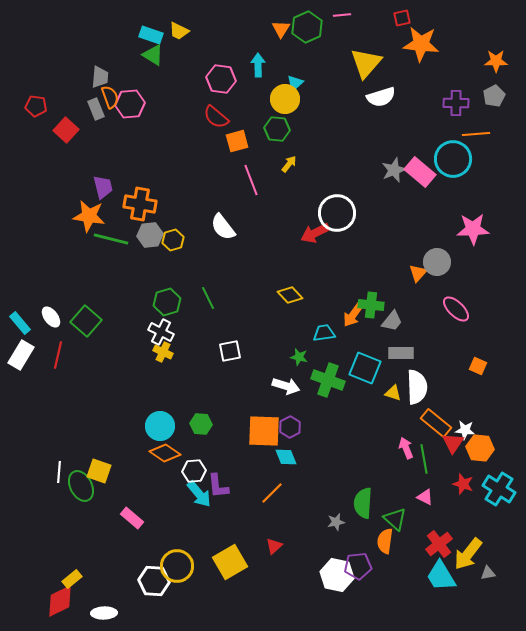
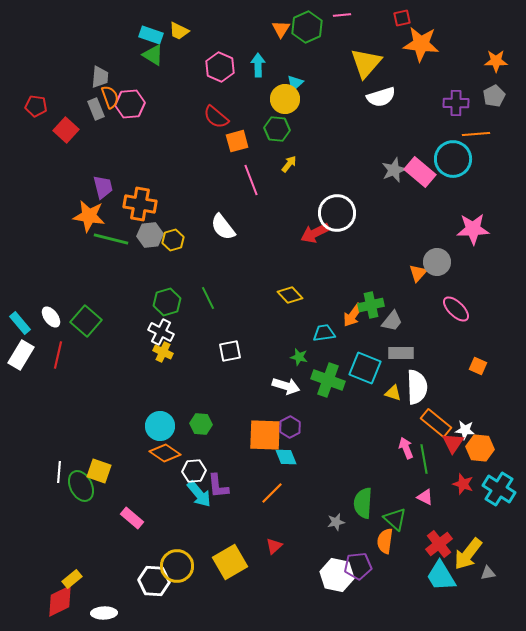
pink hexagon at (221, 79): moved 1 px left, 12 px up; rotated 16 degrees clockwise
green cross at (371, 305): rotated 20 degrees counterclockwise
orange square at (264, 431): moved 1 px right, 4 px down
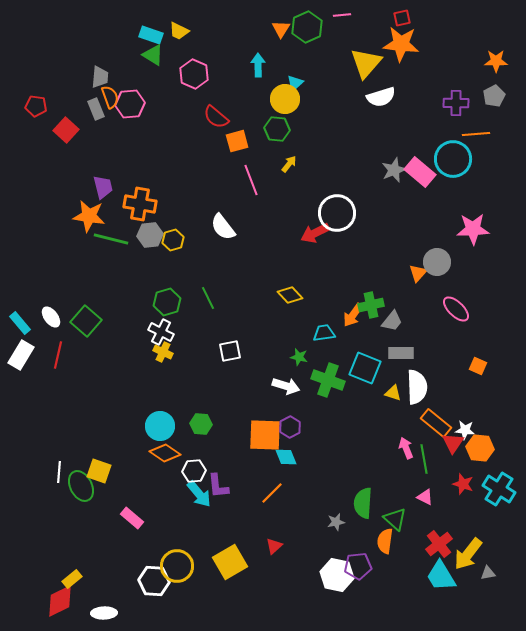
orange star at (421, 44): moved 20 px left
pink hexagon at (220, 67): moved 26 px left, 7 px down
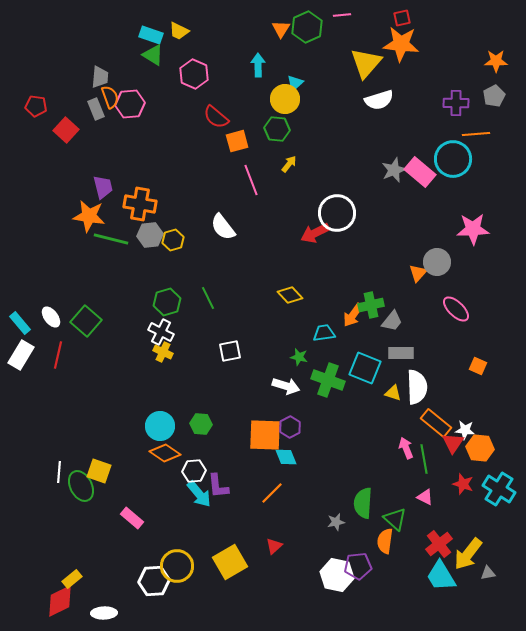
white semicircle at (381, 97): moved 2 px left, 3 px down
white hexagon at (154, 581): rotated 8 degrees counterclockwise
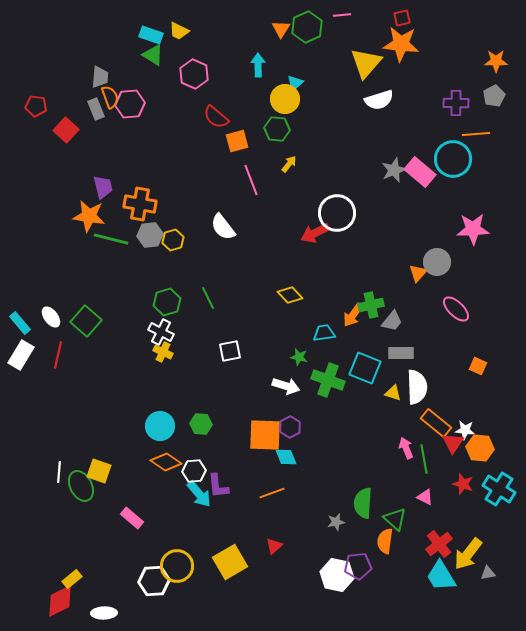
orange diamond at (165, 453): moved 1 px right, 9 px down
orange line at (272, 493): rotated 25 degrees clockwise
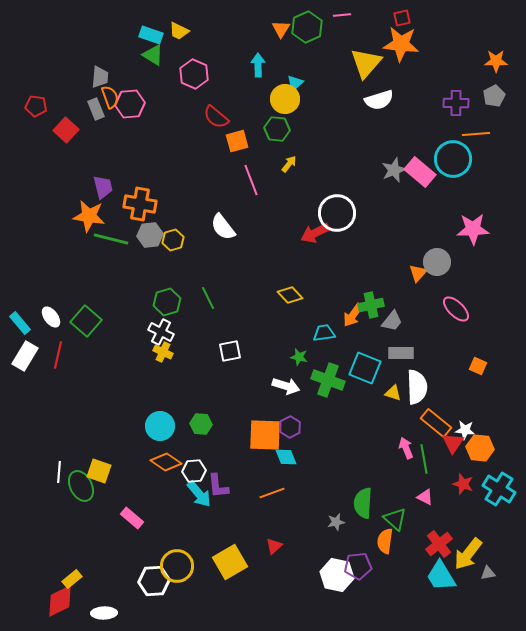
white rectangle at (21, 355): moved 4 px right, 1 px down
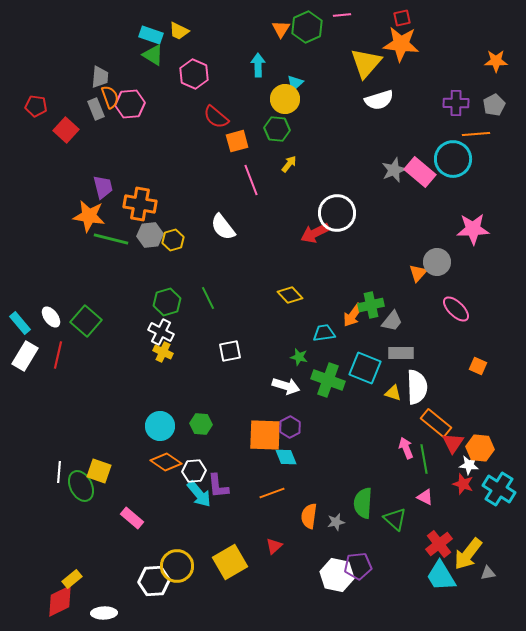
gray pentagon at (494, 96): moved 9 px down
white star at (465, 430): moved 4 px right, 35 px down
orange semicircle at (385, 541): moved 76 px left, 25 px up
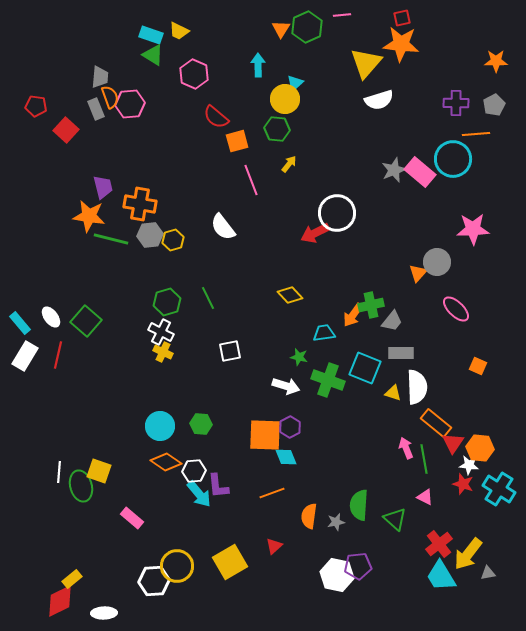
green ellipse at (81, 486): rotated 12 degrees clockwise
green semicircle at (363, 503): moved 4 px left, 2 px down
